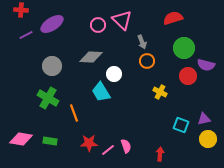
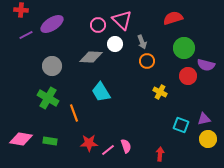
white circle: moved 1 px right, 30 px up
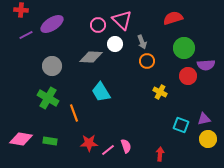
purple semicircle: rotated 18 degrees counterclockwise
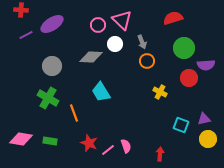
red circle: moved 1 px right, 2 px down
red star: rotated 24 degrees clockwise
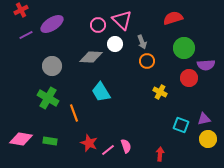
red cross: rotated 32 degrees counterclockwise
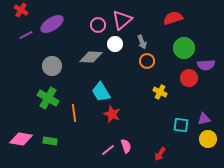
red cross: rotated 32 degrees counterclockwise
pink triangle: rotated 35 degrees clockwise
orange line: rotated 12 degrees clockwise
cyan square: rotated 14 degrees counterclockwise
red star: moved 23 px right, 29 px up
red arrow: rotated 152 degrees counterclockwise
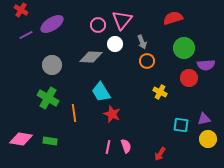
pink triangle: rotated 10 degrees counterclockwise
gray circle: moved 1 px up
pink line: moved 3 px up; rotated 40 degrees counterclockwise
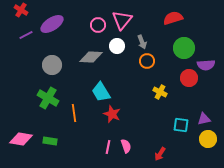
white circle: moved 2 px right, 2 px down
